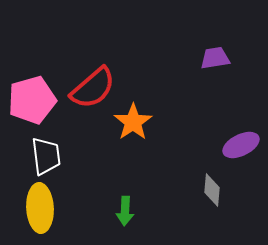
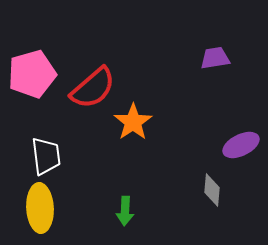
pink pentagon: moved 26 px up
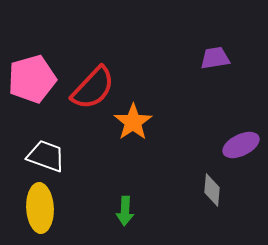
pink pentagon: moved 5 px down
red semicircle: rotated 6 degrees counterclockwise
white trapezoid: rotated 63 degrees counterclockwise
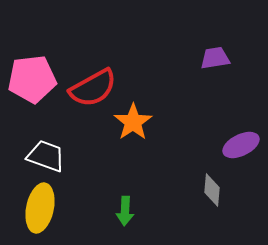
pink pentagon: rotated 9 degrees clockwise
red semicircle: rotated 18 degrees clockwise
yellow ellipse: rotated 15 degrees clockwise
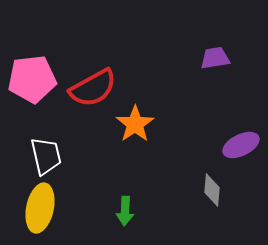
orange star: moved 2 px right, 2 px down
white trapezoid: rotated 57 degrees clockwise
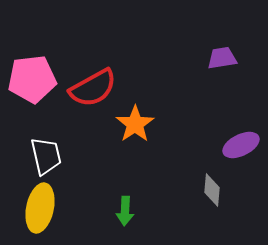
purple trapezoid: moved 7 px right
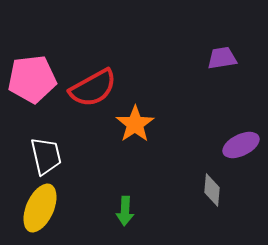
yellow ellipse: rotated 12 degrees clockwise
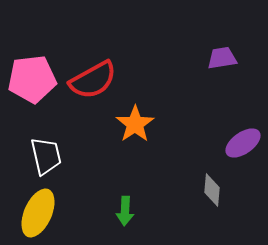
red semicircle: moved 8 px up
purple ellipse: moved 2 px right, 2 px up; rotated 9 degrees counterclockwise
yellow ellipse: moved 2 px left, 5 px down
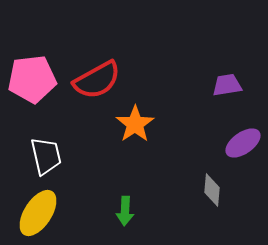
purple trapezoid: moved 5 px right, 27 px down
red semicircle: moved 4 px right
yellow ellipse: rotated 9 degrees clockwise
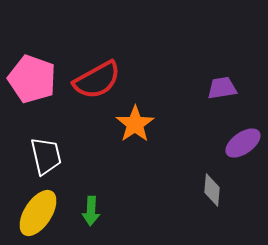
pink pentagon: rotated 27 degrees clockwise
purple trapezoid: moved 5 px left, 3 px down
green arrow: moved 34 px left
